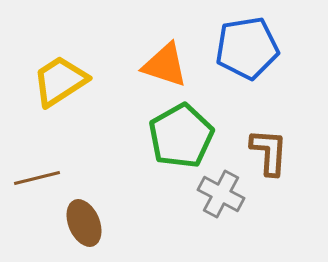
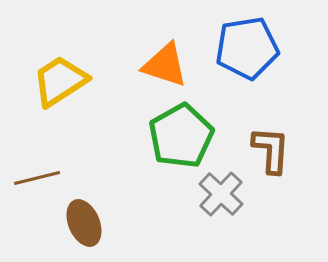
brown L-shape: moved 2 px right, 2 px up
gray cross: rotated 15 degrees clockwise
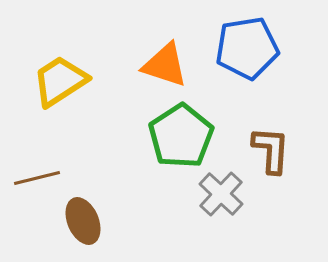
green pentagon: rotated 4 degrees counterclockwise
brown ellipse: moved 1 px left, 2 px up
